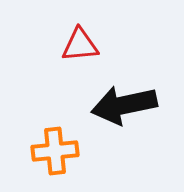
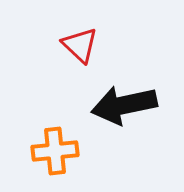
red triangle: rotated 48 degrees clockwise
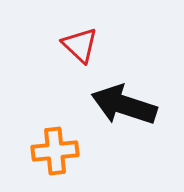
black arrow: rotated 30 degrees clockwise
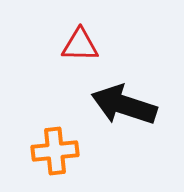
red triangle: rotated 42 degrees counterclockwise
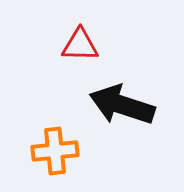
black arrow: moved 2 px left
